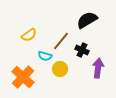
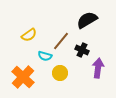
yellow circle: moved 4 px down
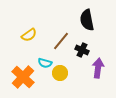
black semicircle: rotated 70 degrees counterclockwise
cyan semicircle: moved 7 px down
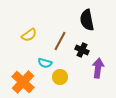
brown line: moved 1 px left; rotated 12 degrees counterclockwise
yellow circle: moved 4 px down
orange cross: moved 5 px down
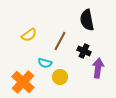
black cross: moved 2 px right, 1 px down
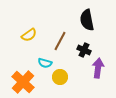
black cross: moved 1 px up
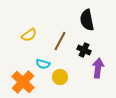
cyan semicircle: moved 2 px left, 1 px down
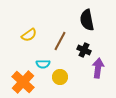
cyan semicircle: rotated 16 degrees counterclockwise
